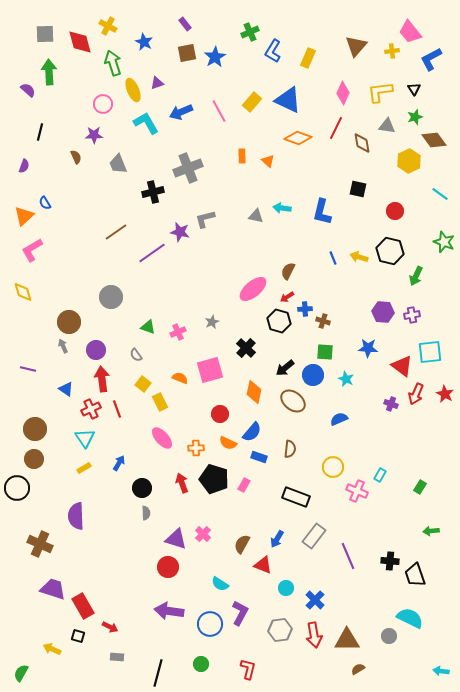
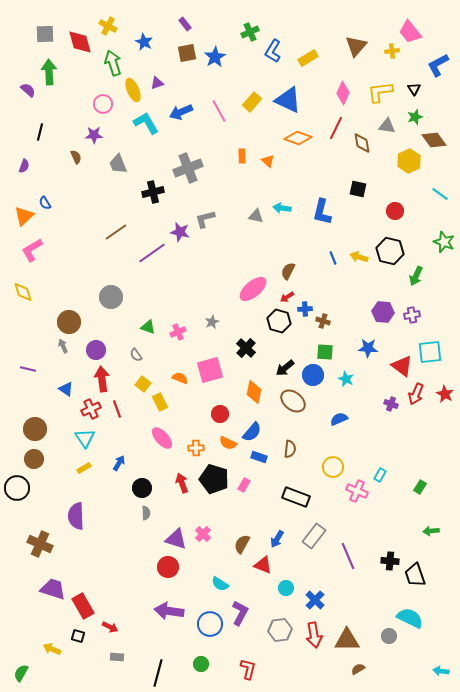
yellow rectangle at (308, 58): rotated 36 degrees clockwise
blue L-shape at (431, 59): moved 7 px right, 6 px down
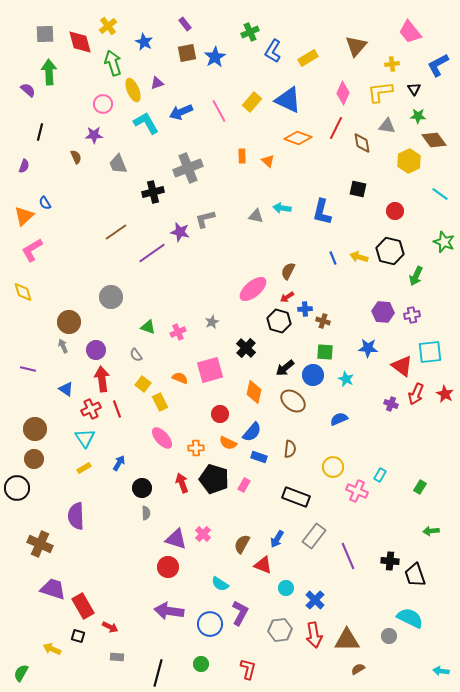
yellow cross at (108, 26): rotated 24 degrees clockwise
yellow cross at (392, 51): moved 13 px down
green star at (415, 117): moved 3 px right, 1 px up; rotated 21 degrees clockwise
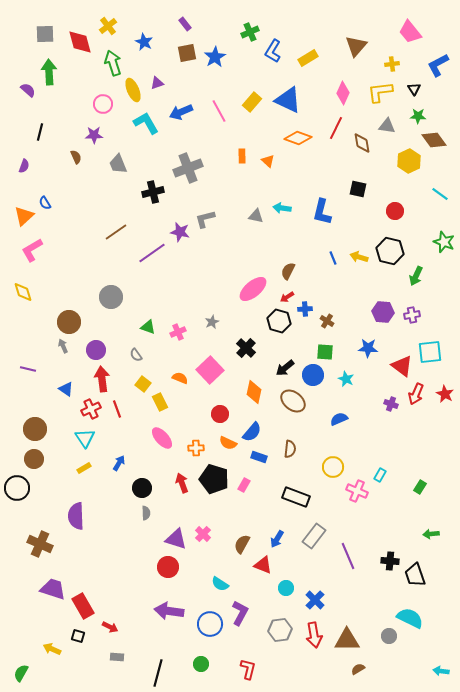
brown cross at (323, 321): moved 4 px right; rotated 16 degrees clockwise
pink square at (210, 370): rotated 28 degrees counterclockwise
green arrow at (431, 531): moved 3 px down
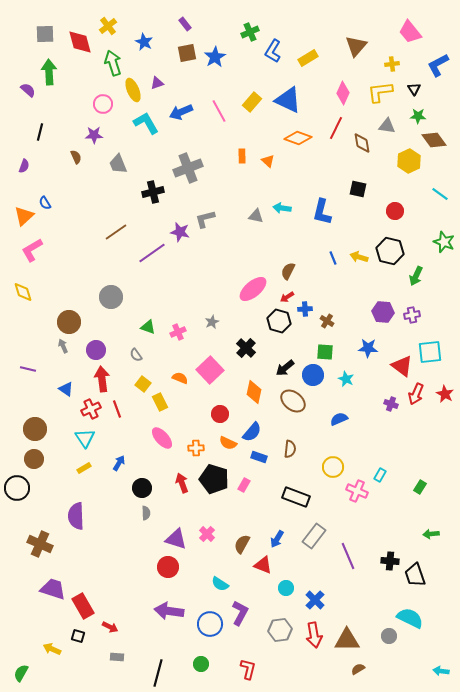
pink cross at (203, 534): moved 4 px right
